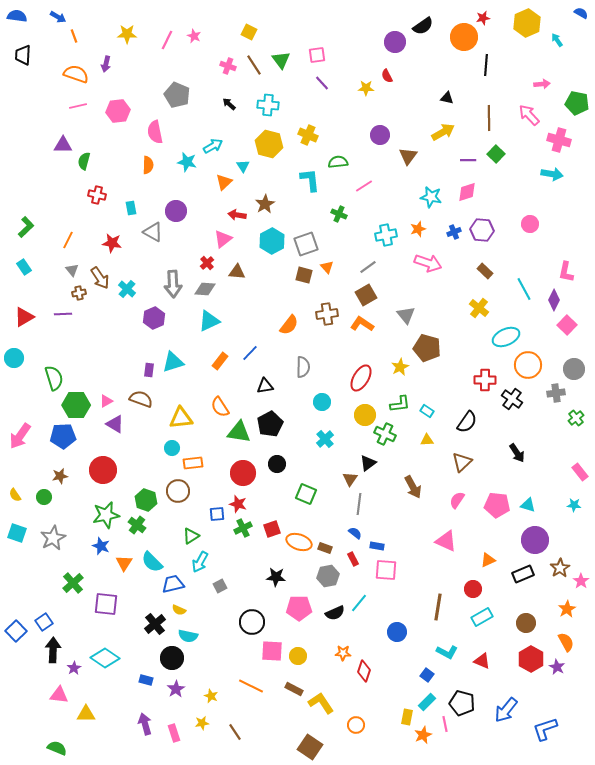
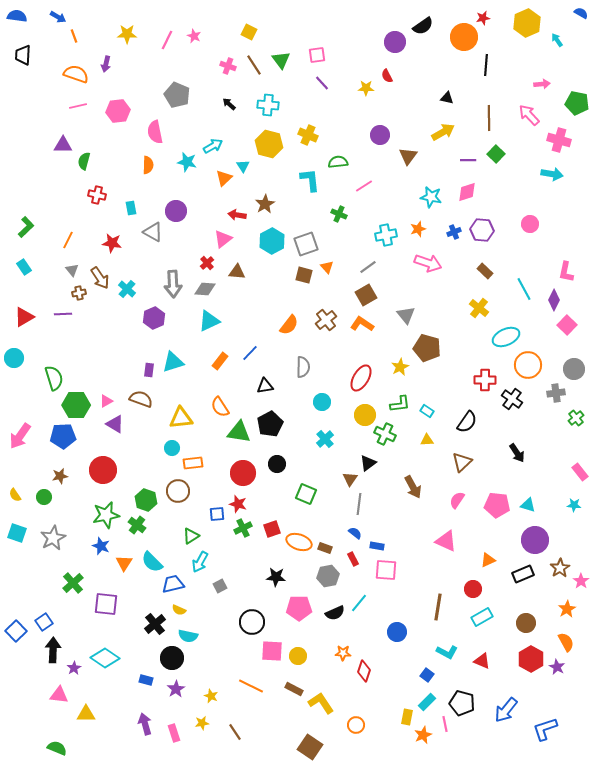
orange triangle at (224, 182): moved 4 px up
brown cross at (327, 314): moved 1 px left, 6 px down; rotated 30 degrees counterclockwise
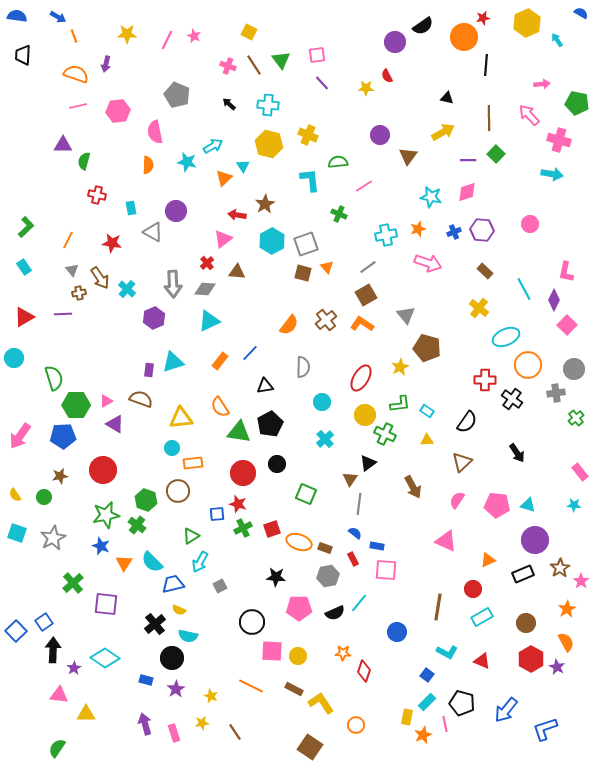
brown square at (304, 275): moved 1 px left, 2 px up
green semicircle at (57, 748): rotated 78 degrees counterclockwise
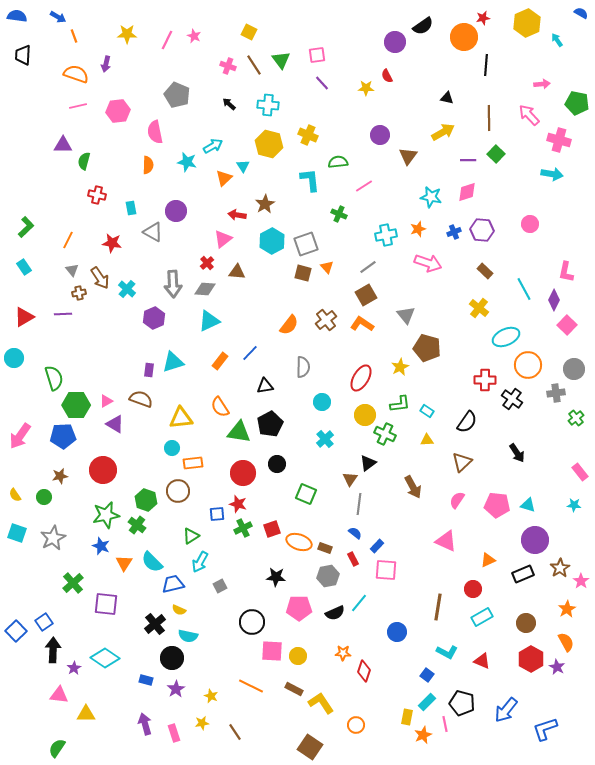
blue rectangle at (377, 546): rotated 56 degrees counterclockwise
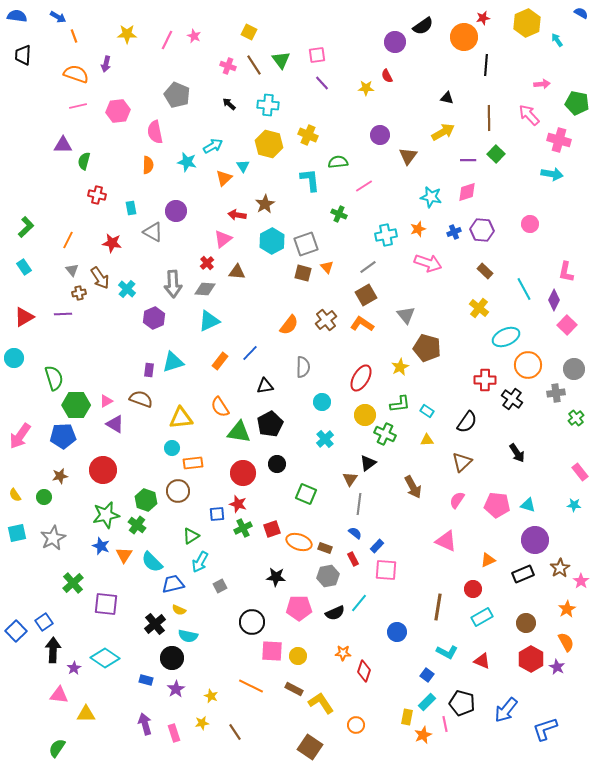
cyan square at (17, 533): rotated 30 degrees counterclockwise
orange triangle at (124, 563): moved 8 px up
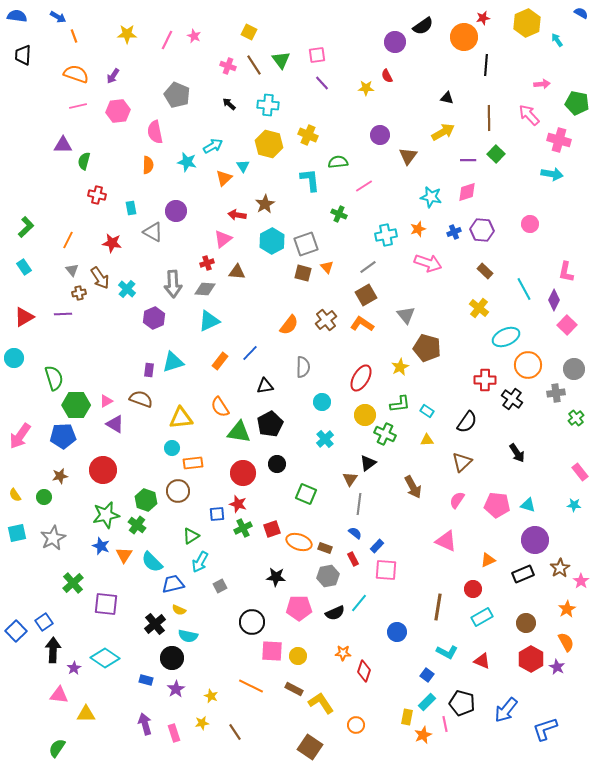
purple arrow at (106, 64): moved 7 px right, 12 px down; rotated 21 degrees clockwise
red cross at (207, 263): rotated 24 degrees clockwise
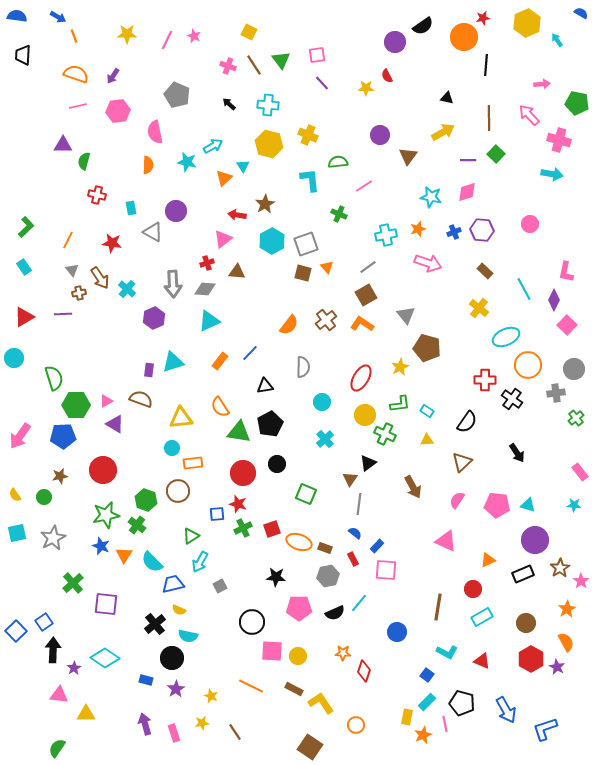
blue arrow at (506, 710): rotated 68 degrees counterclockwise
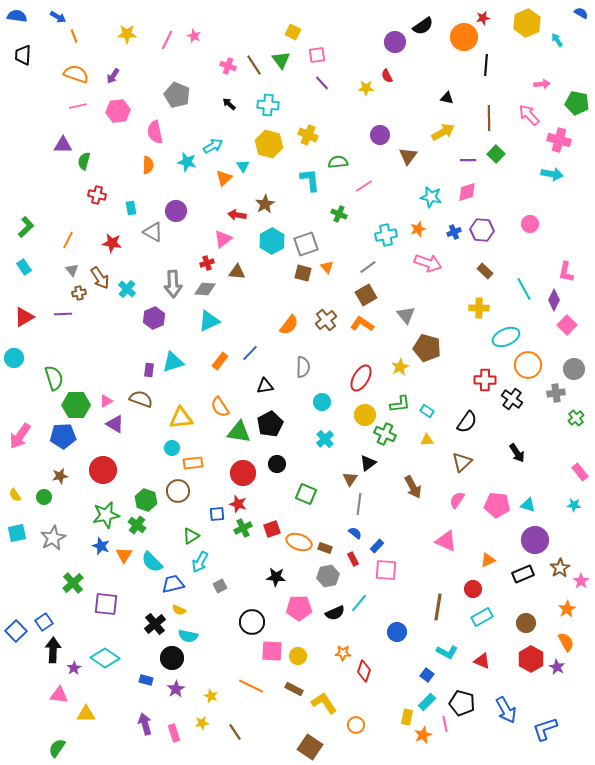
yellow square at (249, 32): moved 44 px right
yellow cross at (479, 308): rotated 36 degrees counterclockwise
yellow L-shape at (321, 703): moved 3 px right
